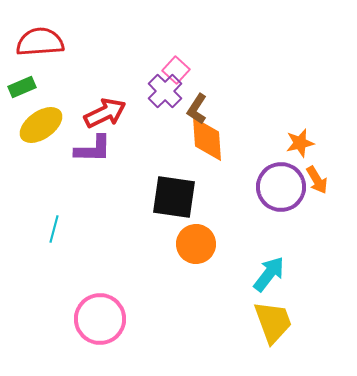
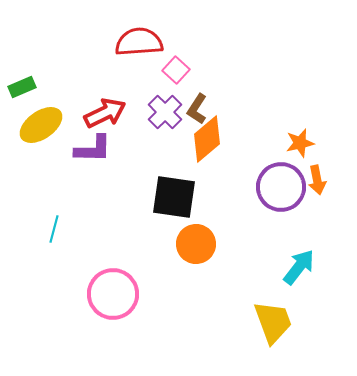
red semicircle: moved 99 px right
purple cross: moved 21 px down
orange diamond: rotated 54 degrees clockwise
orange arrow: rotated 20 degrees clockwise
cyan arrow: moved 30 px right, 7 px up
pink circle: moved 13 px right, 25 px up
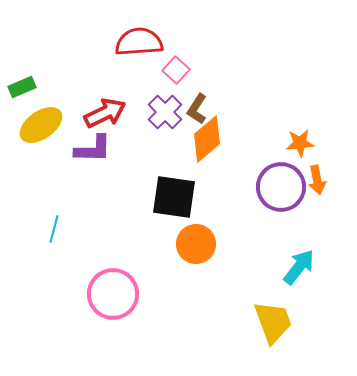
orange star: rotated 8 degrees clockwise
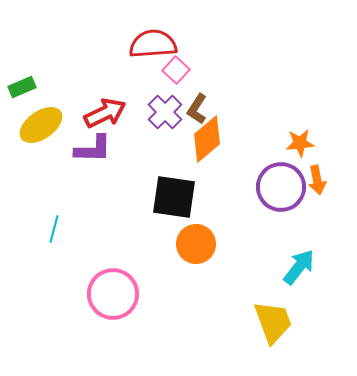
red semicircle: moved 14 px right, 2 px down
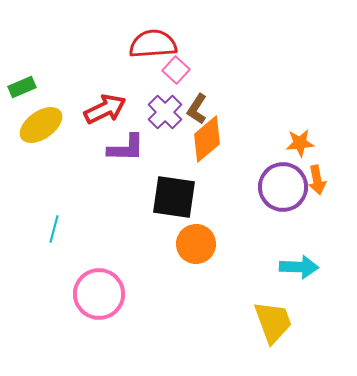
red arrow: moved 4 px up
purple L-shape: moved 33 px right, 1 px up
purple circle: moved 2 px right
cyan arrow: rotated 54 degrees clockwise
pink circle: moved 14 px left
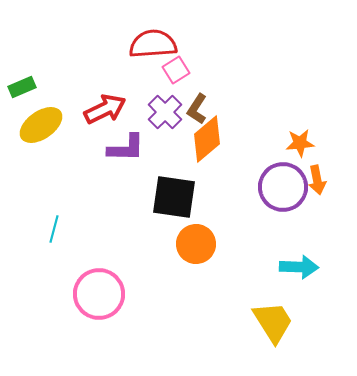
pink square: rotated 16 degrees clockwise
yellow trapezoid: rotated 12 degrees counterclockwise
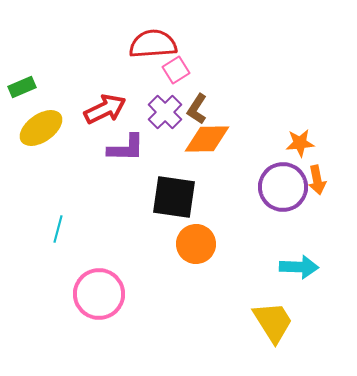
yellow ellipse: moved 3 px down
orange diamond: rotated 39 degrees clockwise
cyan line: moved 4 px right
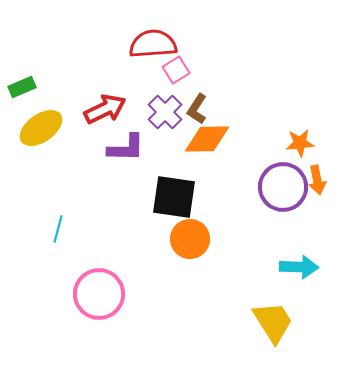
orange circle: moved 6 px left, 5 px up
